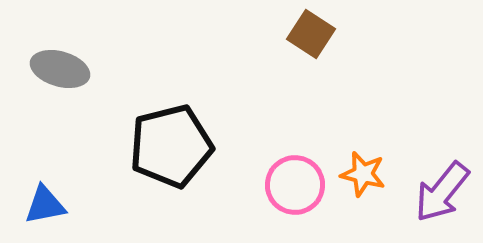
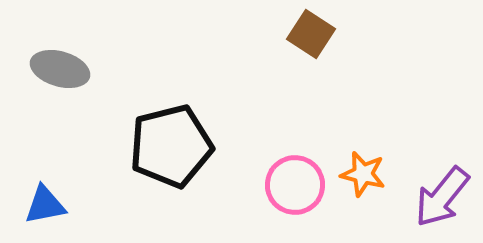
purple arrow: moved 5 px down
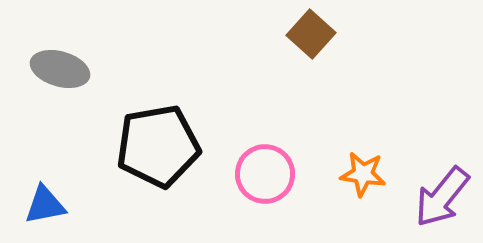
brown square: rotated 9 degrees clockwise
black pentagon: moved 13 px left; rotated 4 degrees clockwise
orange star: rotated 6 degrees counterclockwise
pink circle: moved 30 px left, 11 px up
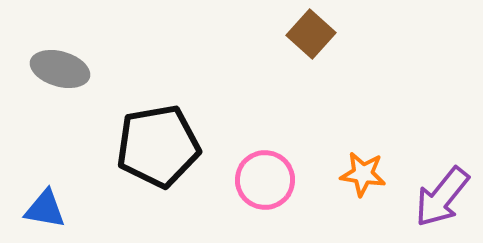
pink circle: moved 6 px down
blue triangle: moved 4 px down; rotated 21 degrees clockwise
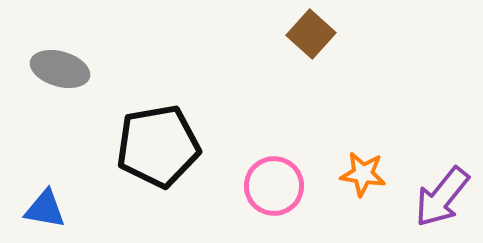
pink circle: moved 9 px right, 6 px down
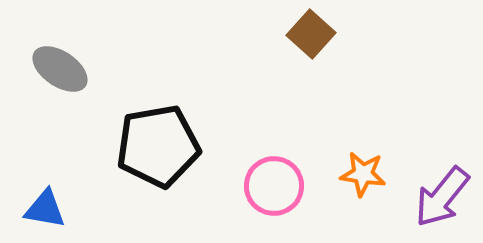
gray ellipse: rotated 18 degrees clockwise
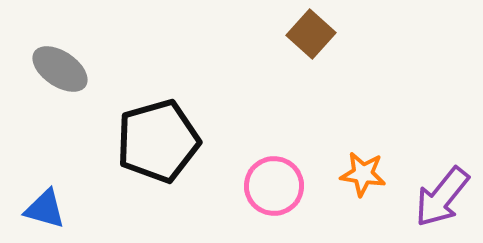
black pentagon: moved 5 px up; rotated 6 degrees counterclockwise
blue triangle: rotated 6 degrees clockwise
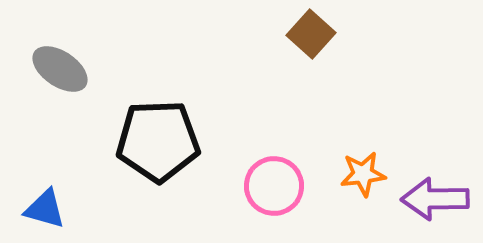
black pentagon: rotated 14 degrees clockwise
orange star: rotated 15 degrees counterclockwise
purple arrow: moved 7 px left, 2 px down; rotated 50 degrees clockwise
